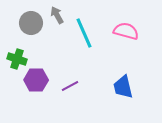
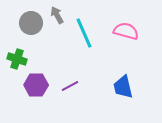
purple hexagon: moved 5 px down
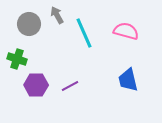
gray circle: moved 2 px left, 1 px down
blue trapezoid: moved 5 px right, 7 px up
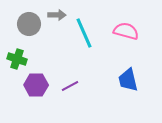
gray arrow: rotated 120 degrees clockwise
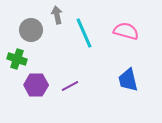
gray arrow: rotated 102 degrees counterclockwise
gray circle: moved 2 px right, 6 px down
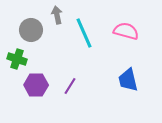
purple line: rotated 30 degrees counterclockwise
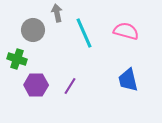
gray arrow: moved 2 px up
gray circle: moved 2 px right
